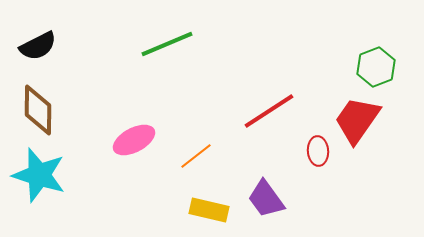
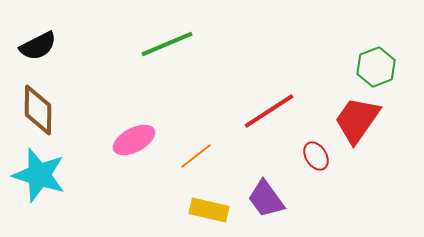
red ellipse: moved 2 px left, 5 px down; rotated 28 degrees counterclockwise
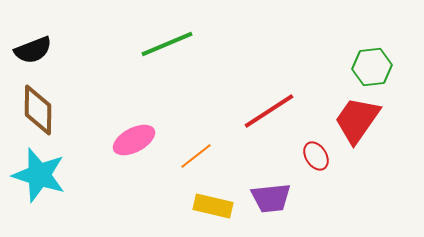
black semicircle: moved 5 px left, 4 px down; rotated 6 degrees clockwise
green hexagon: moved 4 px left; rotated 15 degrees clockwise
purple trapezoid: moved 5 px right, 1 px up; rotated 60 degrees counterclockwise
yellow rectangle: moved 4 px right, 4 px up
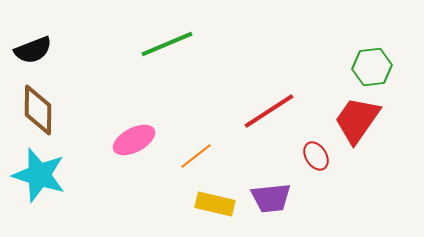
yellow rectangle: moved 2 px right, 2 px up
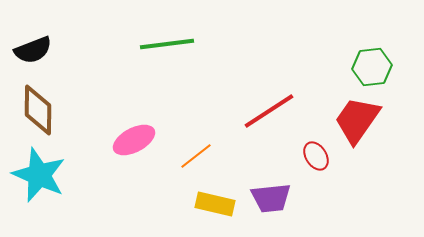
green line: rotated 16 degrees clockwise
cyan star: rotated 6 degrees clockwise
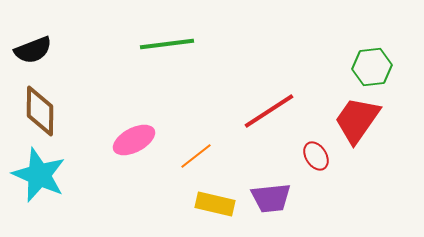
brown diamond: moved 2 px right, 1 px down
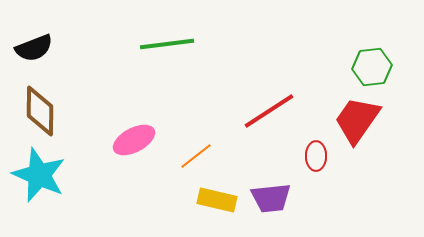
black semicircle: moved 1 px right, 2 px up
red ellipse: rotated 32 degrees clockwise
yellow rectangle: moved 2 px right, 4 px up
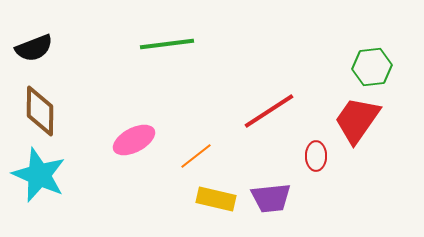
yellow rectangle: moved 1 px left, 1 px up
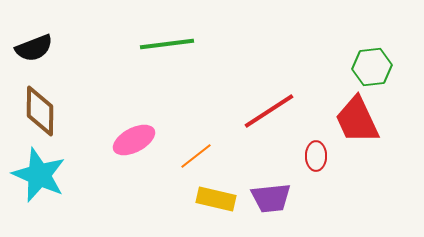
red trapezoid: rotated 60 degrees counterclockwise
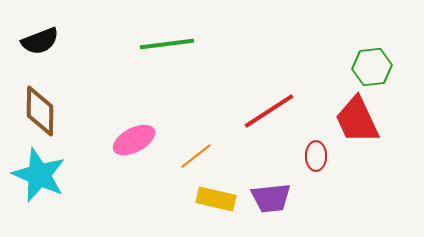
black semicircle: moved 6 px right, 7 px up
